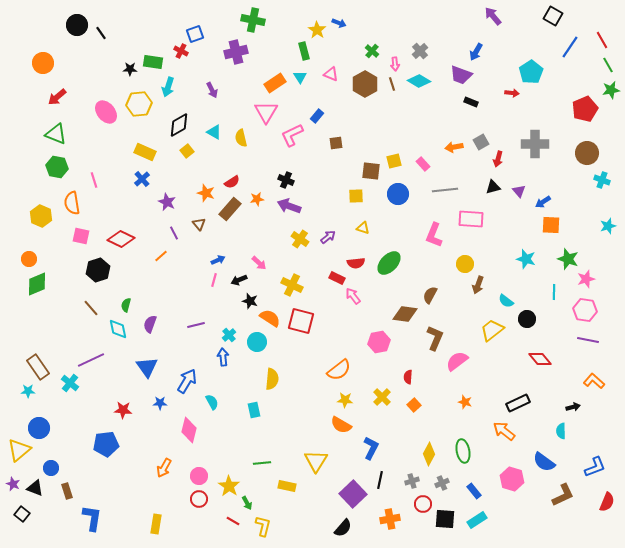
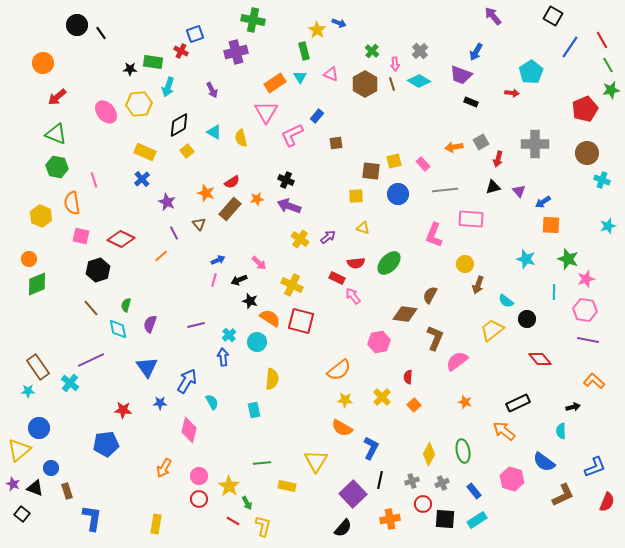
orange semicircle at (341, 425): moved 1 px right, 3 px down
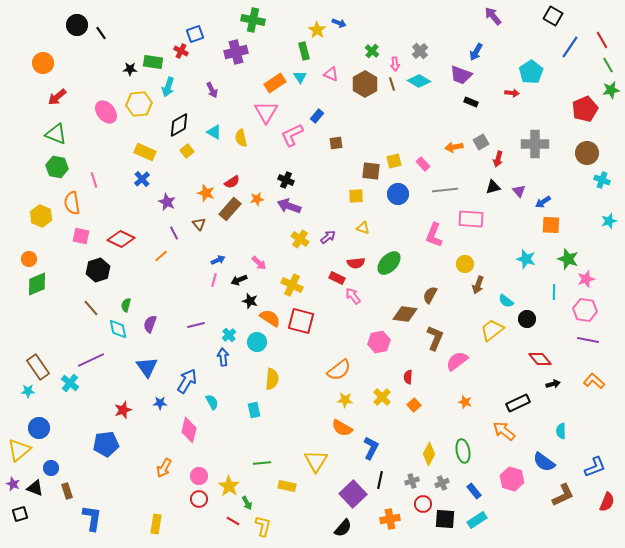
cyan star at (608, 226): moved 1 px right, 5 px up
black arrow at (573, 407): moved 20 px left, 23 px up
red star at (123, 410): rotated 24 degrees counterclockwise
black square at (22, 514): moved 2 px left; rotated 35 degrees clockwise
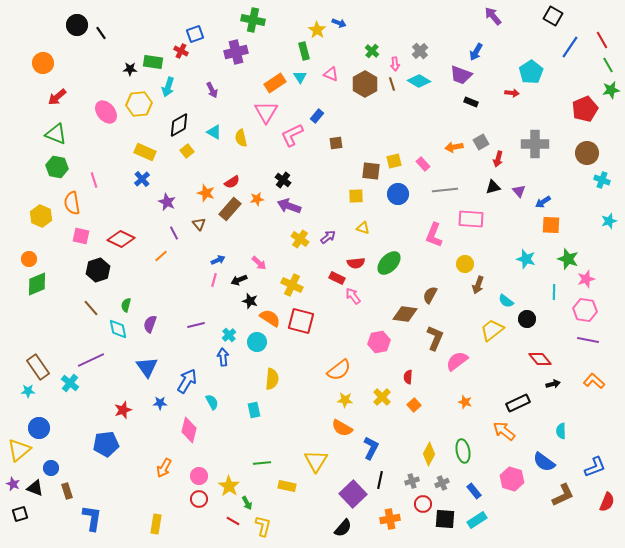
black cross at (286, 180): moved 3 px left; rotated 14 degrees clockwise
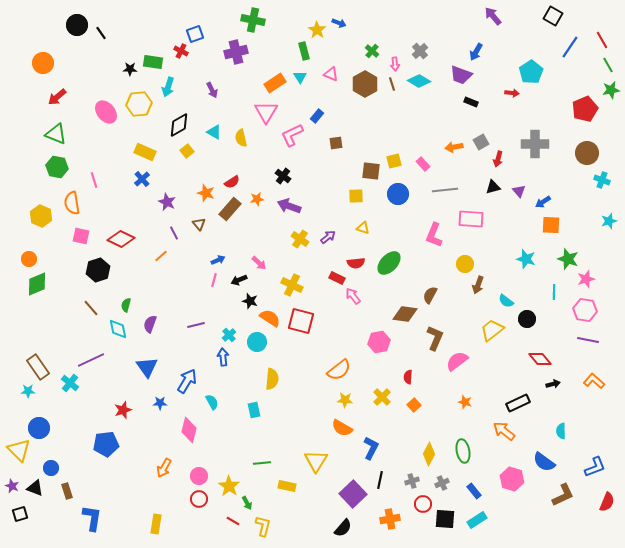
black cross at (283, 180): moved 4 px up
yellow triangle at (19, 450): rotated 35 degrees counterclockwise
purple star at (13, 484): moved 1 px left, 2 px down
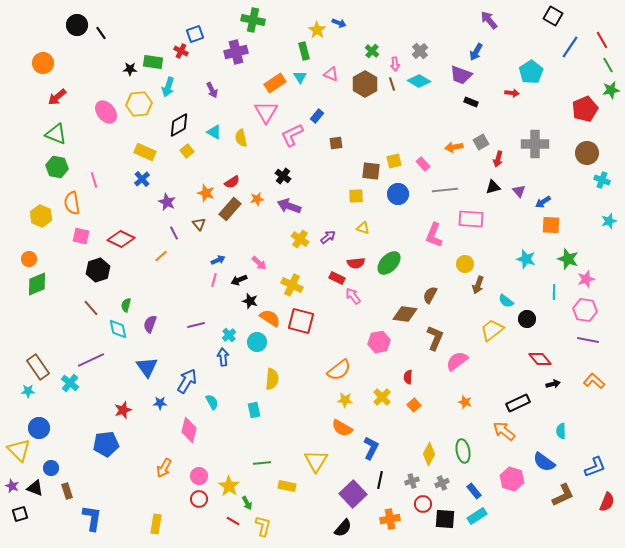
purple arrow at (493, 16): moved 4 px left, 4 px down
cyan rectangle at (477, 520): moved 4 px up
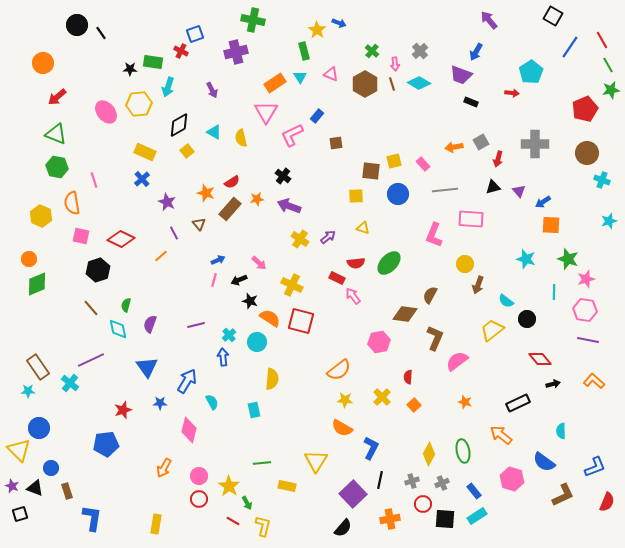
cyan diamond at (419, 81): moved 2 px down
orange arrow at (504, 431): moved 3 px left, 4 px down
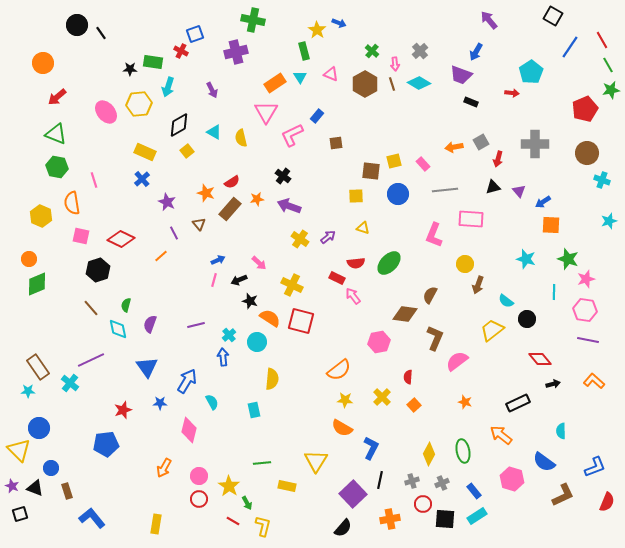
blue L-shape at (92, 518): rotated 48 degrees counterclockwise
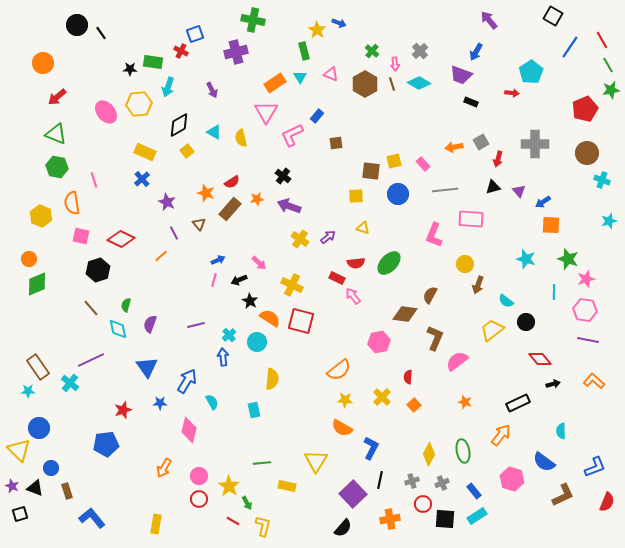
black star at (250, 301): rotated 14 degrees clockwise
black circle at (527, 319): moved 1 px left, 3 px down
orange arrow at (501, 435): rotated 90 degrees clockwise
